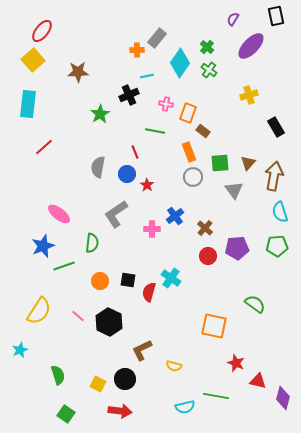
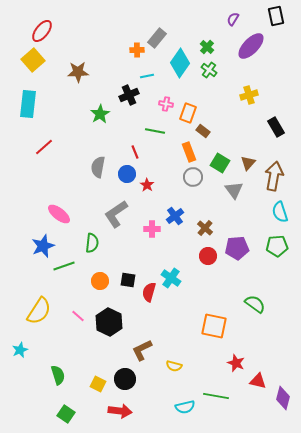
green square at (220, 163): rotated 36 degrees clockwise
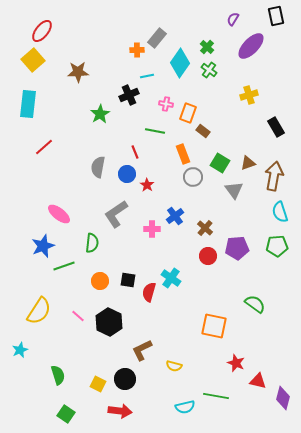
orange rectangle at (189, 152): moved 6 px left, 2 px down
brown triangle at (248, 163): rotated 28 degrees clockwise
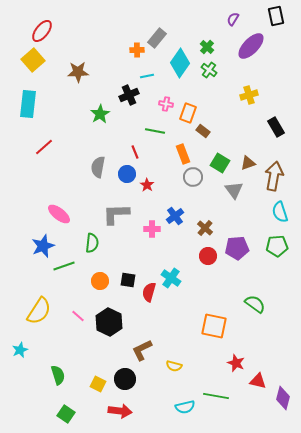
gray L-shape at (116, 214): rotated 32 degrees clockwise
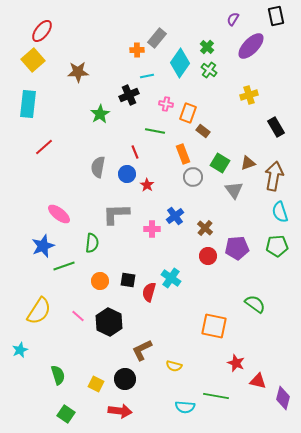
yellow square at (98, 384): moved 2 px left
cyan semicircle at (185, 407): rotated 18 degrees clockwise
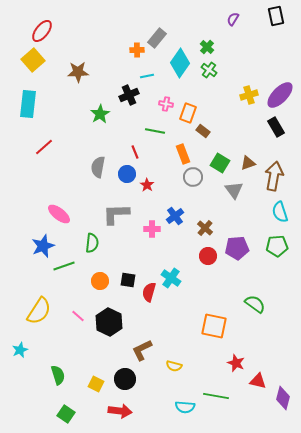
purple ellipse at (251, 46): moved 29 px right, 49 px down
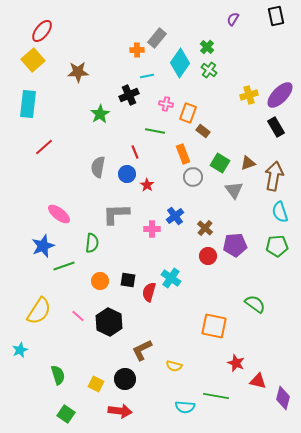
purple pentagon at (237, 248): moved 2 px left, 3 px up
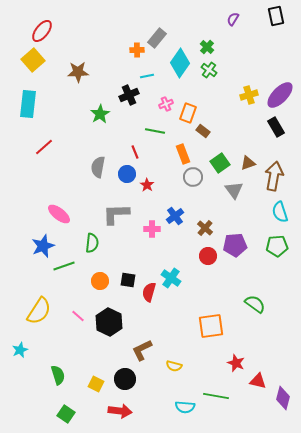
pink cross at (166, 104): rotated 32 degrees counterclockwise
green square at (220, 163): rotated 24 degrees clockwise
orange square at (214, 326): moved 3 px left; rotated 20 degrees counterclockwise
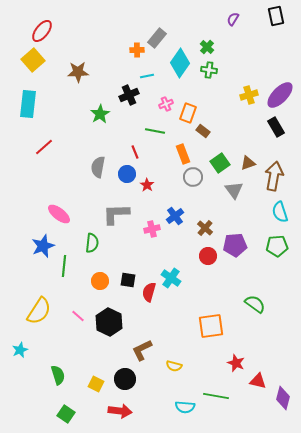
green cross at (209, 70): rotated 28 degrees counterclockwise
pink cross at (152, 229): rotated 14 degrees counterclockwise
green line at (64, 266): rotated 65 degrees counterclockwise
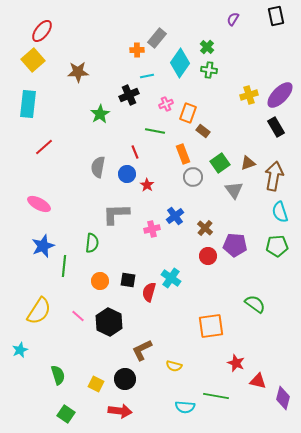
pink ellipse at (59, 214): moved 20 px left, 10 px up; rotated 10 degrees counterclockwise
purple pentagon at (235, 245): rotated 10 degrees clockwise
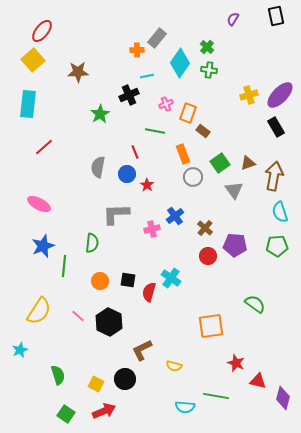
red arrow at (120, 411): moved 16 px left; rotated 30 degrees counterclockwise
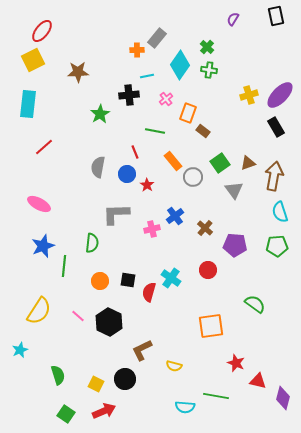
yellow square at (33, 60): rotated 15 degrees clockwise
cyan diamond at (180, 63): moved 2 px down
black cross at (129, 95): rotated 18 degrees clockwise
pink cross at (166, 104): moved 5 px up; rotated 16 degrees counterclockwise
orange rectangle at (183, 154): moved 10 px left, 7 px down; rotated 18 degrees counterclockwise
red circle at (208, 256): moved 14 px down
